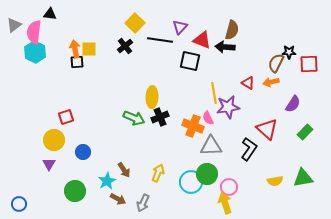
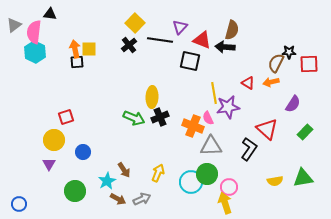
black cross at (125, 46): moved 4 px right, 1 px up
gray arrow at (143, 203): moved 1 px left, 4 px up; rotated 138 degrees counterclockwise
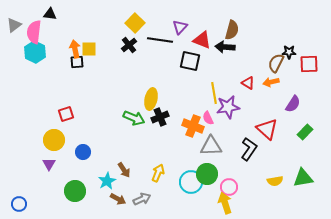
yellow ellipse at (152, 97): moved 1 px left, 2 px down; rotated 10 degrees clockwise
red square at (66, 117): moved 3 px up
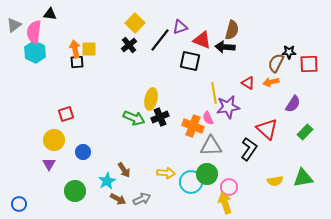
purple triangle at (180, 27): rotated 28 degrees clockwise
black line at (160, 40): rotated 60 degrees counterclockwise
yellow arrow at (158, 173): moved 8 px right; rotated 72 degrees clockwise
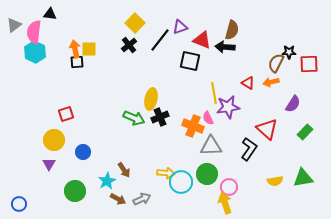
cyan circle at (191, 182): moved 10 px left
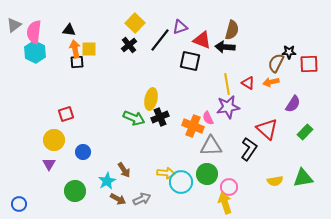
black triangle at (50, 14): moved 19 px right, 16 px down
yellow line at (214, 93): moved 13 px right, 9 px up
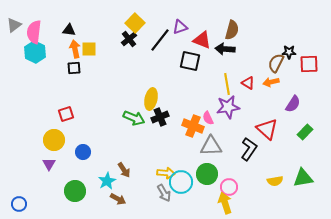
black cross at (129, 45): moved 6 px up
black arrow at (225, 47): moved 2 px down
black square at (77, 62): moved 3 px left, 6 px down
gray arrow at (142, 199): moved 22 px right, 6 px up; rotated 84 degrees clockwise
